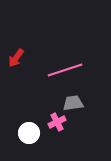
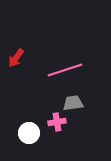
pink cross: rotated 18 degrees clockwise
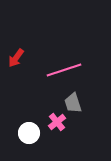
pink line: moved 1 px left
gray trapezoid: rotated 100 degrees counterclockwise
pink cross: rotated 30 degrees counterclockwise
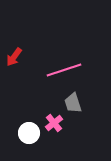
red arrow: moved 2 px left, 1 px up
pink cross: moved 3 px left, 1 px down
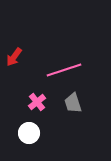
pink cross: moved 17 px left, 21 px up
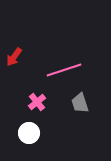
gray trapezoid: moved 7 px right
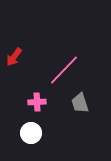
pink line: rotated 28 degrees counterclockwise
pink cross: rotated 36 degrees clockwise
white circle: moved 2 px right
